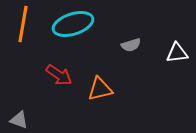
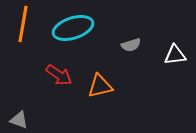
cyan ellipse: moved 4 px down
white triangle: moved 2 px left, 2 px down
orange triangle: moved 3 px up
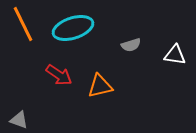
orange line: rotated 36 degrees counterclockwise
white triangle: rotated 15 degrees clockwise
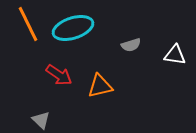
orange line: moved 5 px right
gray triangle: moved 22 px right; rotated 24 degrees clockwise
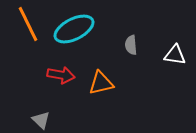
cyan ellipse: moved 1 px right, 1 px down; rotated 9 degrees counterclockwise
gray semicircle: rotated 102 degrees clockwise
red arrow: moved 2 px right; rotated 24 degrees counterclockwise
orange triangle: moved 1 px right, 3 px up
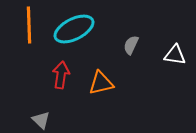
orange line: moved 1 px right, 1 px down; rotated 24 degrees clockwise
gray semicircle: rotated 30 degrees clockwise
red arrow: rotated 92 degrees counterclockwise
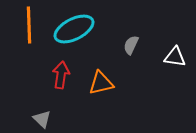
white triangle: moved 2 px down
gray triangle: moved 1 px right, 1 px up
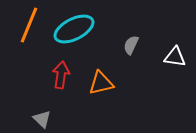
orange line: rotated 24 degrees clockwise
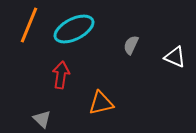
white triangle: rotated 15 degrees clockwise
orange triangle: moved 20 px down
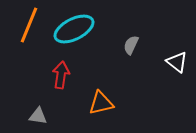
white triangle: moved 2 px right, 5 px down; rotated 15 degrees clockwise
gray triangle: moved 4 px left, 3 px up; rotated 36 degrees counterclockwise
